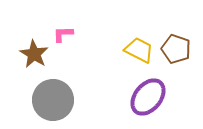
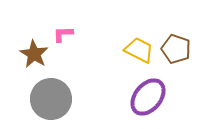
gray circle: moved 2 px left, 1 px up
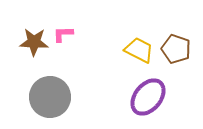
brown star: moved 12 px up; rotated 28 degrees counterclockwise
gray circle: moved 1 px left, 2 px up
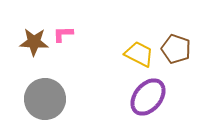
yellow trapezoid: moved 4 px down
gray circle: moved 5 px left, 2 px down
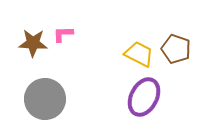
brown star: moved 1 px left, 1 px down
purple ellipse: moved 4 px left; rotated 12 degrees counterclockwise
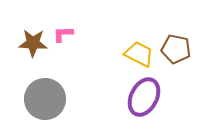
brown pentagon: rotated 8 degrees counterclockwise
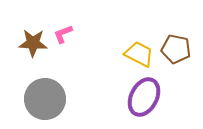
pink L-shape: rotated 20 degrees counterclockwise
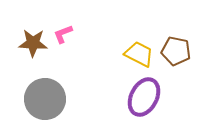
brown pentagon: moved 2 px down
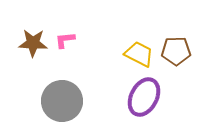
pink L-shape: moved 2 px right, 6 px down; rotated 15 degrees clockwise
brown pentagon: rotated 12 degrees counterclockwise
gray circle: moved 17 px right, 2 px down
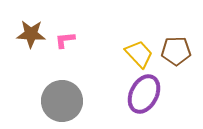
brown star: moved 2 px left, 9 px up
yellow trapezoid: rotated 20 degrees clockwise
purple ellipse: moved 3 px up
